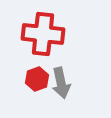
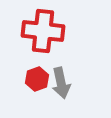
red cross: moved 3 px up
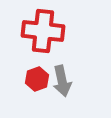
gray arrow: moved 1 px right, 2 px up
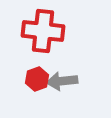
gray arrow: rotated 96 degrees clockwise
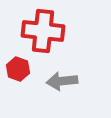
red hexagon: moved 19 px left, 10 px up; rotated 20 degrees counterclockwise
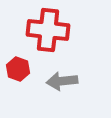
red cross: moved 5 px right, 1 px up
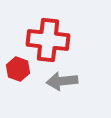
red cross: moved 10 px down
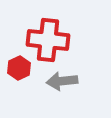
red hexagon: moved 1 px right, 1 px up; rotated 15 degrees clockwise
